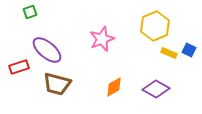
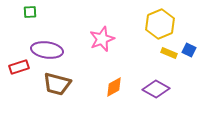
green square: rotated 16 degrees clockwise
yellow hexagon: moved 5 px right, 2 px up
purple ellipse: rotated 32 degrees counterclockwise
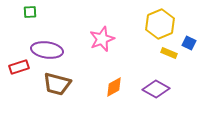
blue square: moved 7 px up
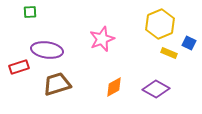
brown trapezoid: rotated 148 degrees clockwise
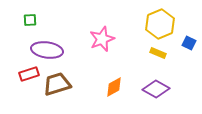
green square: moved 8 px down
yellow rectangle: moved 11 px left
red rectangle: moved 10 px right, 7 px down
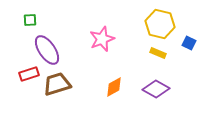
yellow hexagon: rotated 24 degrees counterclockwise
purple ellipse: rotated 48 degrees clockwise
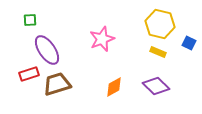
yellow rectangle: moved 1 px up
purple diamond: moved 3 px up; rotated 16 degrees clockwise
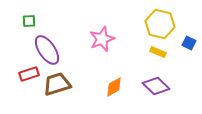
green square: moved 1 px left, 1 px down
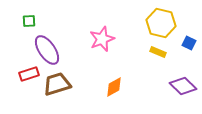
yellow hexagon: moved 1 px right, 1 px up
purple diamond: moved 27 px right
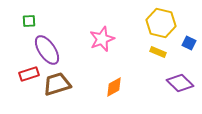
purple diamond: moved 3 px left, 3 px up
